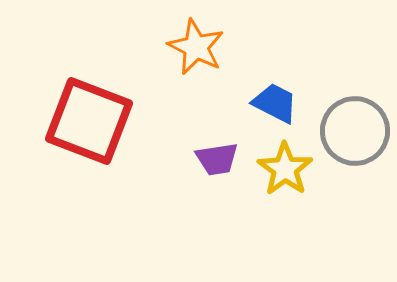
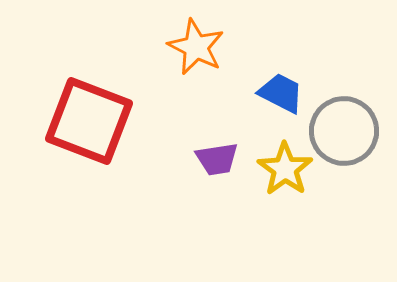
blue trapezoid: moved 6 px right, 10 px up
gray circle: moved 11 px left
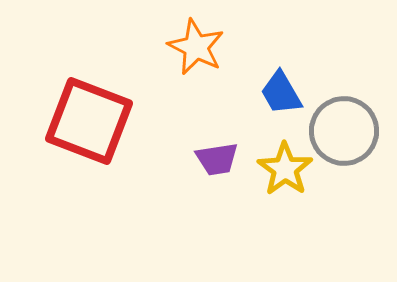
blue trapezoid: rotated 147 degrees counterclockwise
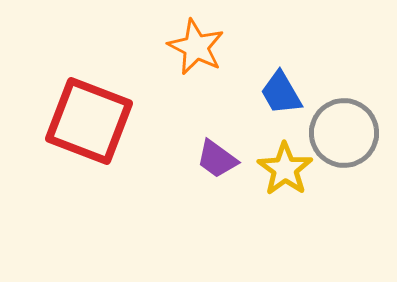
gray circle: moved 2 px down
purple trapezoid: rotated 45 degrees clockwise
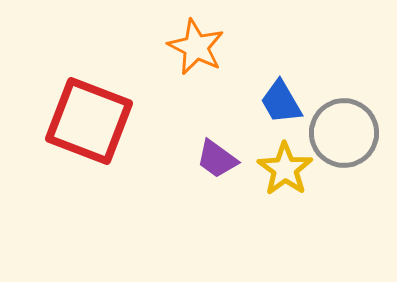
blue trapezoid: moved 9 px down
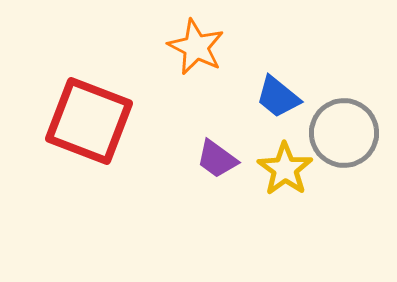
blue trapezoid: moved 3 px left, 5 px up; rotated 21 degrees counterclockwise
